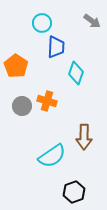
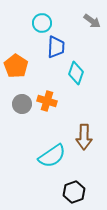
gray circle: moved 2 px up
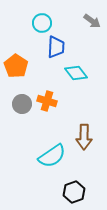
cyan diamond: rotated 55 degrees counterclockwise
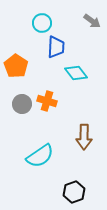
cyan semicircle: moved 12 px left
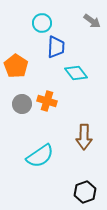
black hexagon: moved 11 px right
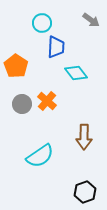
gray arrow: moved 1 px left, 1 px up
orange cross: rotated 24 degrees clockwise
